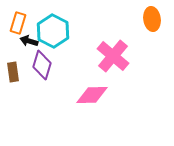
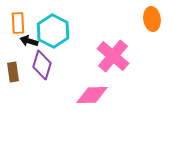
orange rectangle: rotated 20 degrees counterclockwise
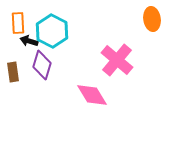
cyan hexagon: moved 1 px left
pink cross: moved 4 px right, 4 px down
pink diamond: rotated 60 degrees clockwise
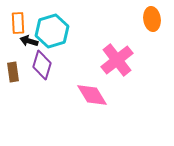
cyan hexagon: rotated 16 degrees clockwise
pink cross: rotated 12 degrees clockwise
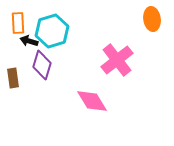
brown rectangle: moved 6 px down
pink diamond: moved 6 px down
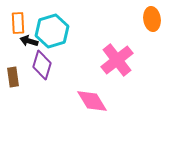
brown rectangle: moved 1 px up
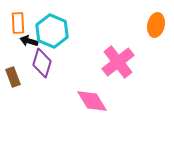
orange ellipse: moved 4 px right, 6 px down; rotated 20 degrees clockwise
cyan hexagon: rotated 20 degrees counterclockwise
pink cross: moved 1 px right, 2 px down
purple diamond: moved 2 px up
brown rectangle: rotated 12 degrees counterclockwise
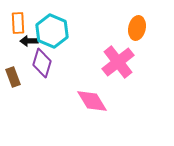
orange ellipse: moved 19 px left, 3 px down
black arrow: rotated 18 degrees counterclockwise
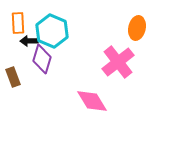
purple diamond: moved 4 px up
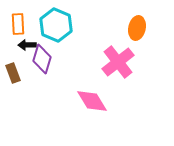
orange rectangle: moved 1 px down
cyan hexagon: moved 4 px right, 6 px up
black arrow: moved 2 px left, 4 px down
brown rectangle: moved 4 px up
